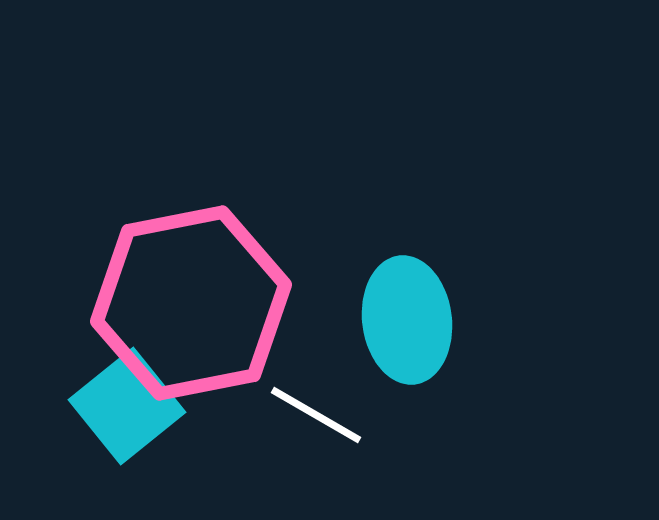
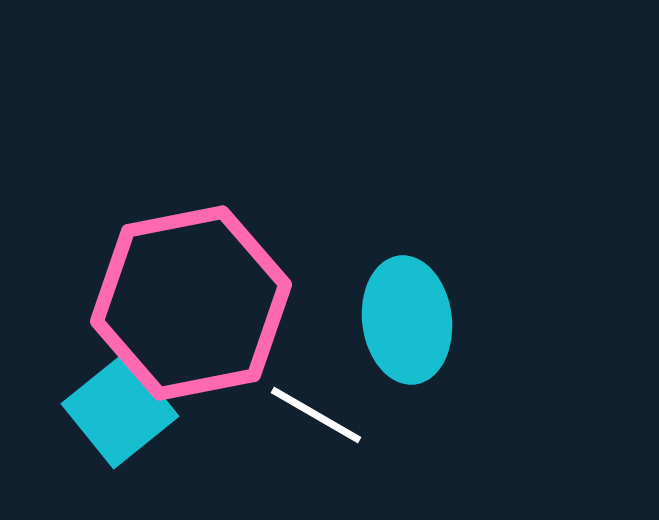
cyan square: moved 7 px left, 4 px down
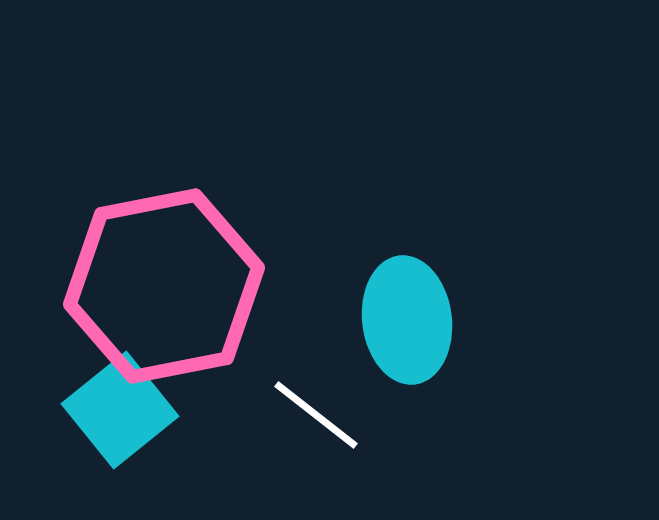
pink hexagon: moved 27 px left, 17 px up
white line: rotated 8 degrees clockwise
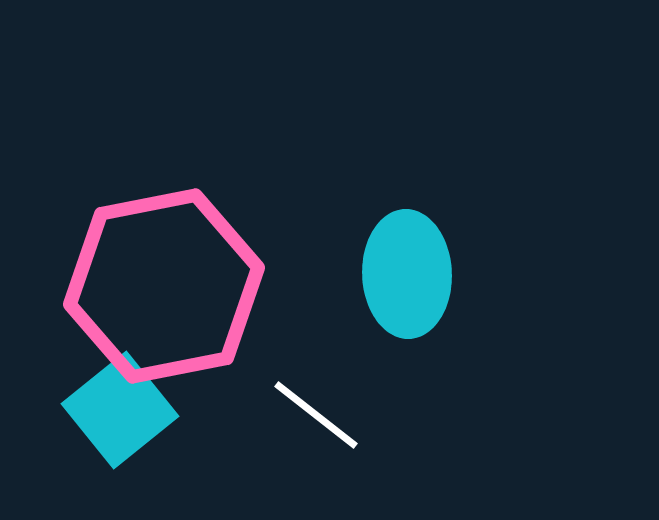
cyan ellipse: moved 46 px up; rotated 5 degrees clockwise
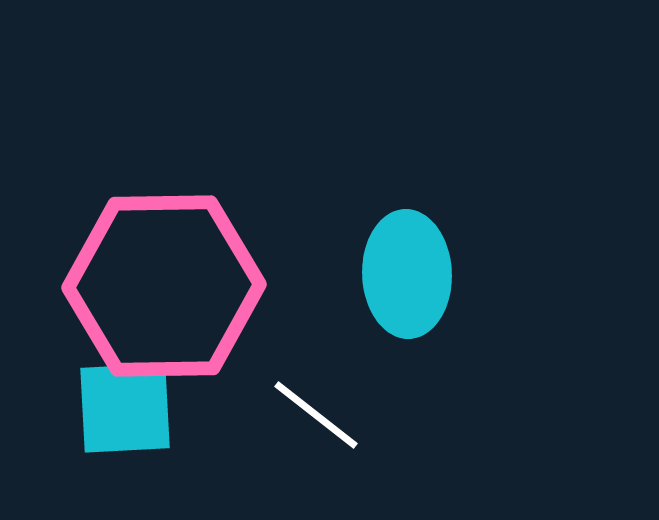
pink hexagon: rotated 10 degrees clockwise
cyan square: moved 5 px right, 2 px up; rotated 36 degrees clockwise
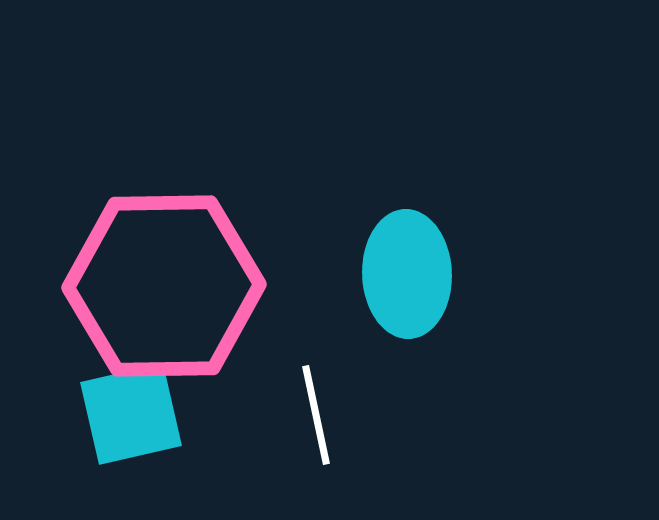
cyan square: moved 6 px right, 6 px down; rotated 10 degrees counterclockwise
white line: rotated 40 degrees clockwise
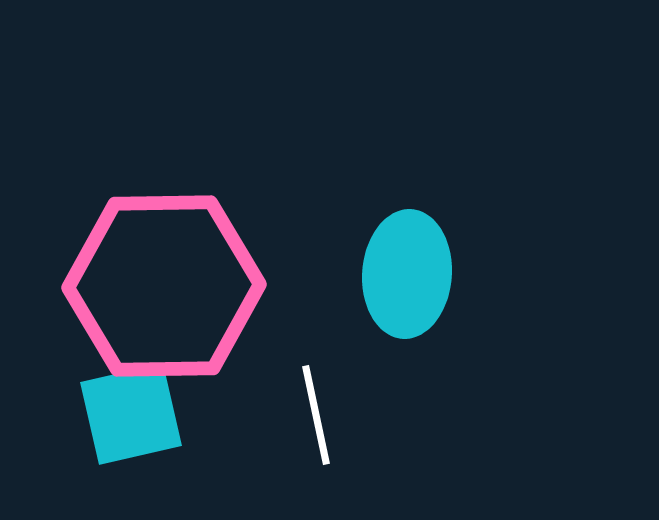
cyan ellipse: rotated 6 degrees clockwise
